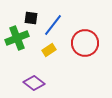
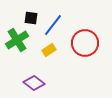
green cross: moved 2 px down; rotated 10 degrees counterclockwise
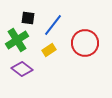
black square: moved 3 px left
purple diamond: moved 12 px left, 14 px up
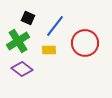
black square: rotated 16 degrees clockwise
blue line: moved 2 px right, 1 px down
green cross: moved 1 px right, 1 px down
yellow rectangle: rotated 32 degrees clockwise
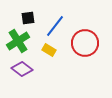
black square: rotated 32 degrees counterclockwise
yellow rectangle: rotated 32 degrees clockwise
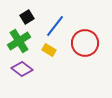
black square: moved 1 px left, 1 px up; rotated 24 degrees counterclockwise
green cross: moved 1 px right
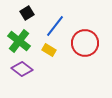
black square: moved 4 px up
green cross: rotated 20 degrees counterclockwise
